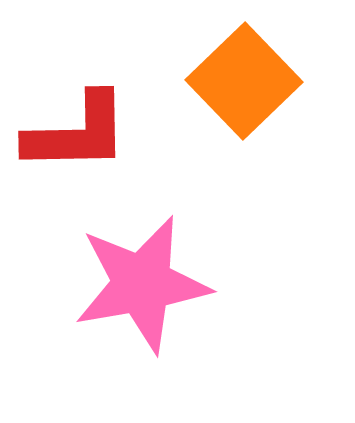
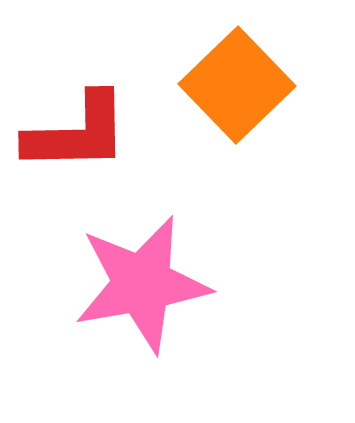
orange square: moved 7 px left, 4 px down
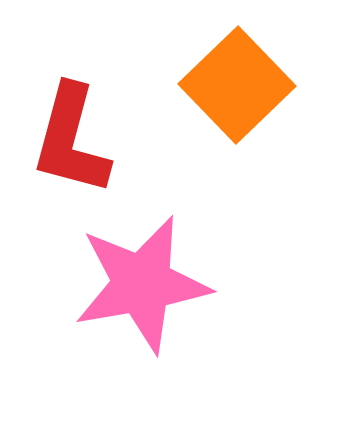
red L-shape: moved 6 px left, 7 px down; rotated 106 degrees clockwise
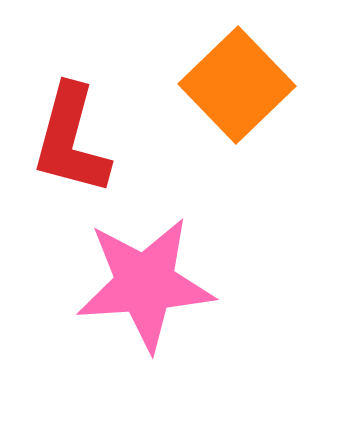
pink star: moved 3 px right; rotated 6 degrees clockwise
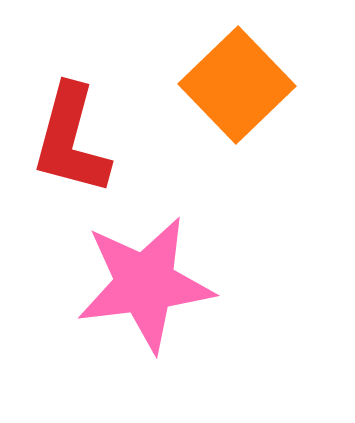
pink star: rotated 3 degrees counterclockwise
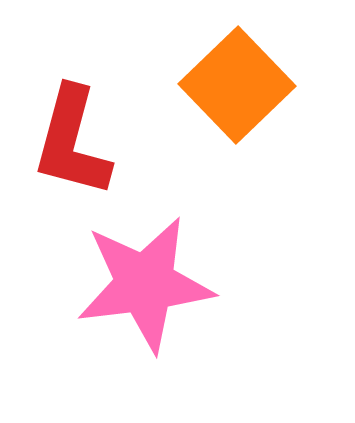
red L-shape: moved 1 px right, 2 px down
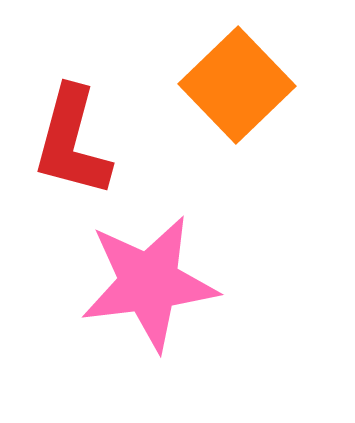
pink star: moved 4 px right, 1 px up
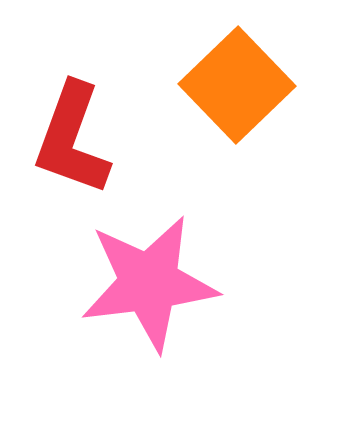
red L-shape: moved 3 px up; rotated 5 degrees clockwise
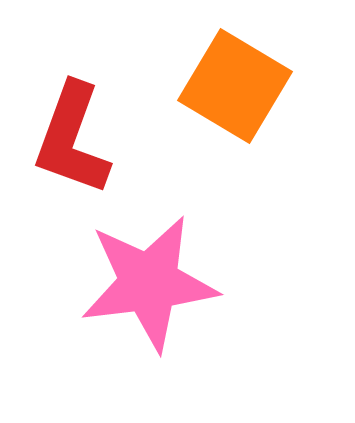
orange square: moved 2 px left, 1 px down; rotated 15 degrees counterclockwise
